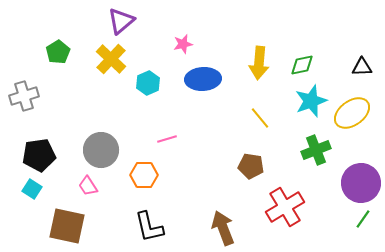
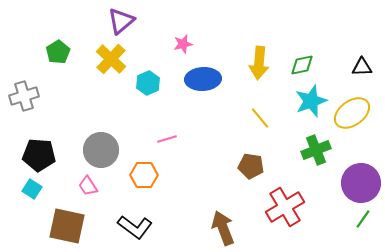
black pentagon: rotated 12 degrees clockwise
black L-shape: moved 14 px left; rotated 40 degrees counterclockwise
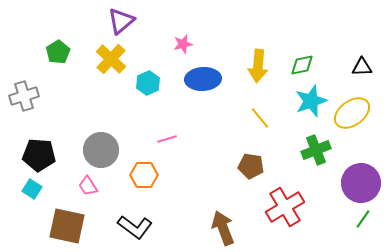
yellow arrow: moved 1 px left, 3 px down
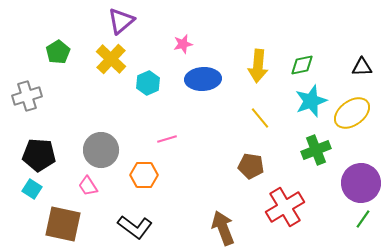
gray cross: moved 3 px right
brown square: moved 4 px left, 2 px up
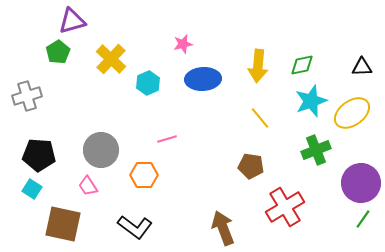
purple triangle: moved 49 px left; rotated 24 degrees clockwise
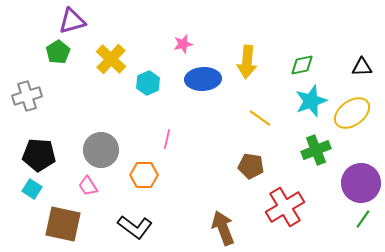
yellow arrow: moved 11 px left, 4 px up
yellow line: rotated 15 degrees counterclockwise
pink line: rotated 60 degrees counterclockwise
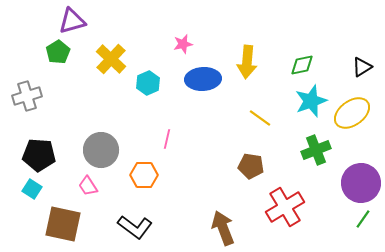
black triangle: rotated 30 degrees counterclockwise
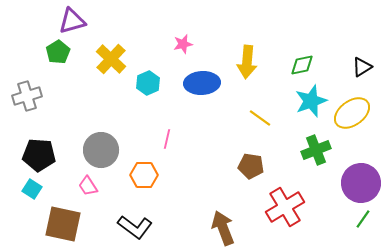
blue ellipse: moved 1 px left, 4 px down
